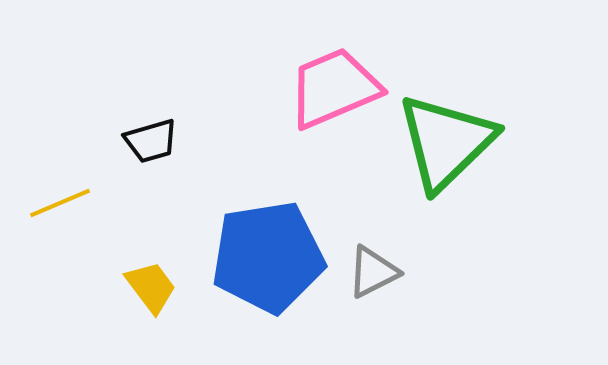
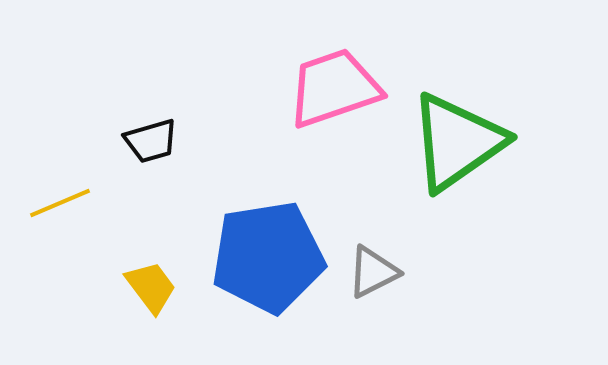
pink trapezoid: rotated 4 degrees clockwise
green triangle: moved 11 px right; rotated 9 degrees clockwise
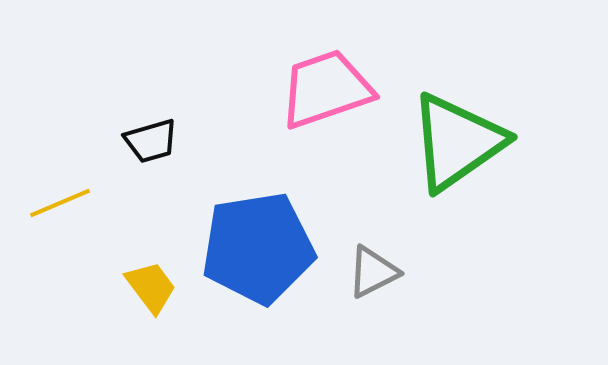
pink trapezoid: moved 8 px left, 1 px down
blue pentagon: moved 10 px left, 9 px up
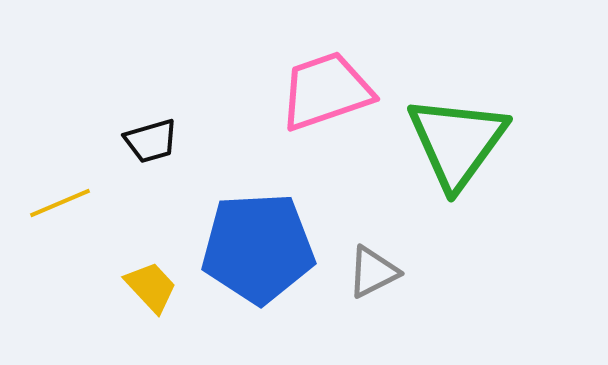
pink trapezoid: moved 2 px down
green triangle: rotated 19 degrees counterclockwise
blue pentagon: rotated 6 degrees clockwise
yellow trapezoid: rotated 6 degrees counterclockwise
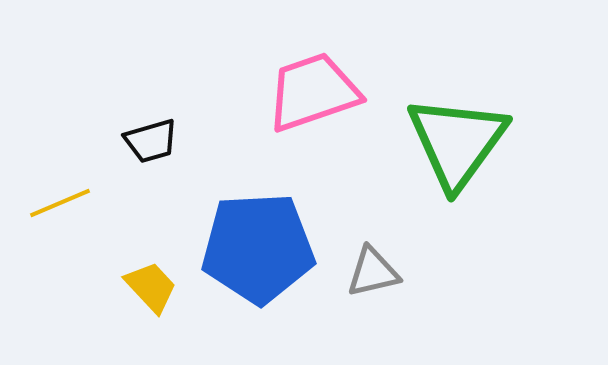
pink trapezoid: moved 13 px left, 1 px down
gray triangle: rotated 14 degrees clockwise
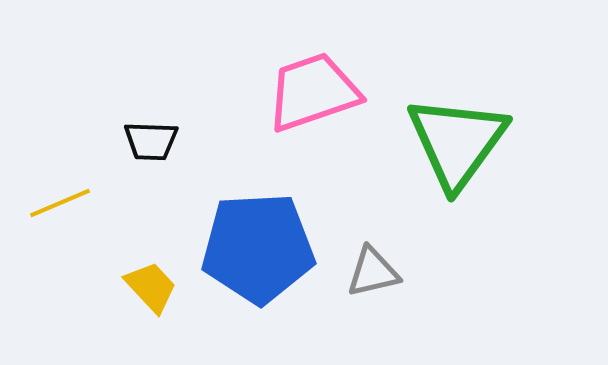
black trapezoid: rotated 18 degrees clockwise
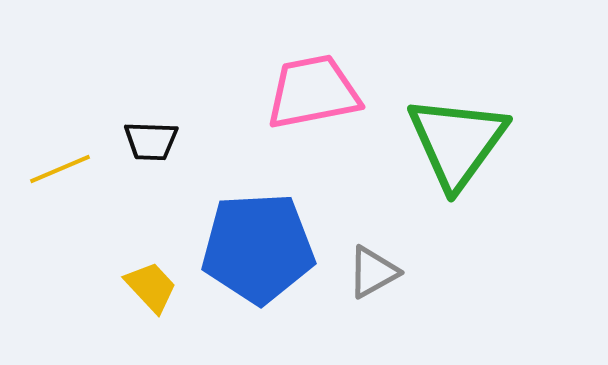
pink trapezoid: rotated 8 degrees clockwise
yellow line: moved 34 px up
gray triangle: rotated 16 degrees counterclockwise
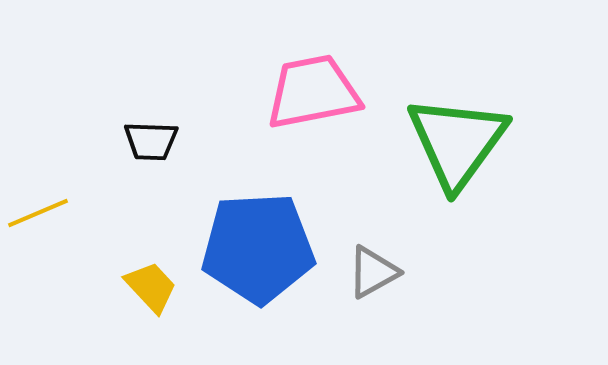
yellow line: moved 22 px left, 44 px down
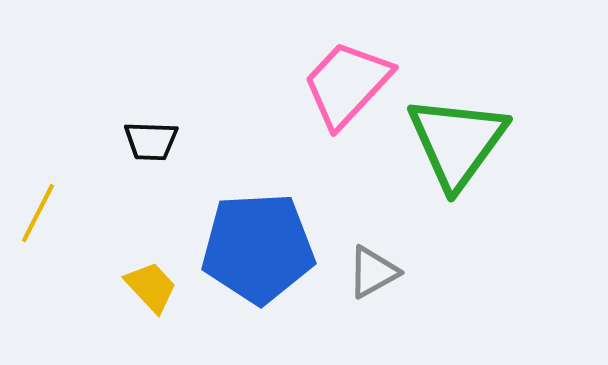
pink trapezoid: moved 34 px right, 8 px up; rotated 36 degrees counterclockwise
yellow line: rotated 40 degrees counterclockwise
